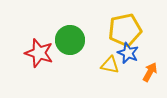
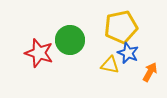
yellow pentagon: moved 4 px left, 3 px up
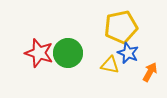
green circle: moved 2 px left, 13 px down
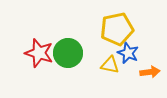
yellow pentagon: moved 4 px left, 2 px down
orange arrow: rotated 54 degrees clockwise
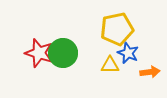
green circle: moved 5 px left
yellow triangle: rotated 12 degrees counterclockwise
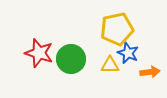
green circle: moved 8 px right, 6 px down
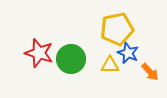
orange arrow: rotated 54 degrees clockwise
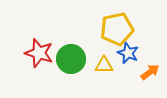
yellow triangle: moved 6 px left
orange arrow: rotated 84 degrees counterclockwise
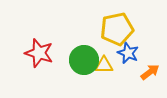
green circle: moved 13 px right, 1 px down
